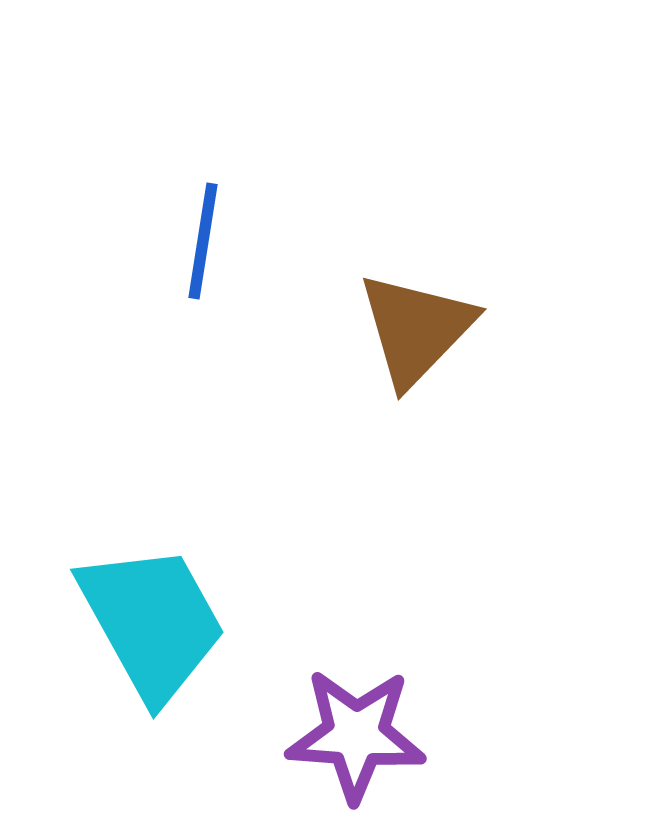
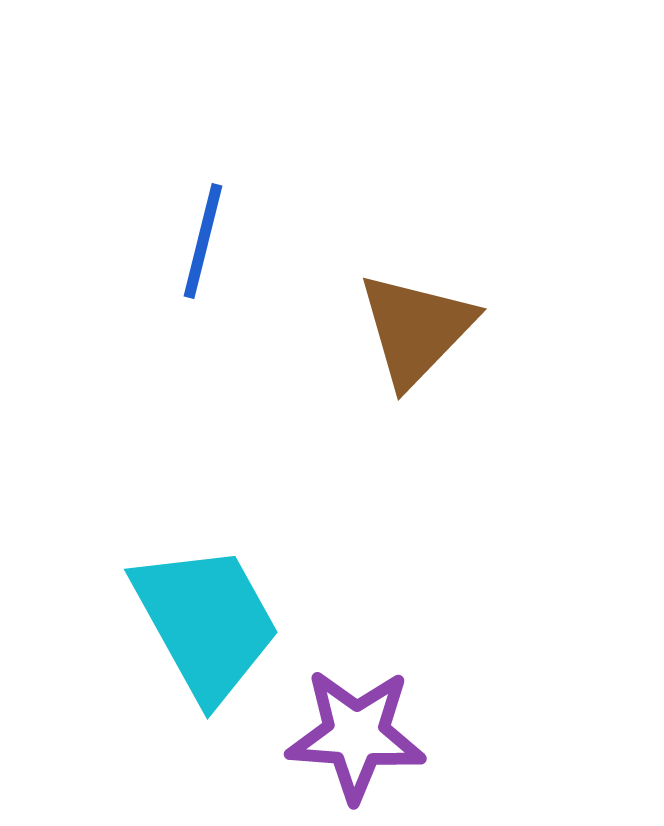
blue line: rotated 5 degrees clockwise
cyan trapezoid: moved 54 px right
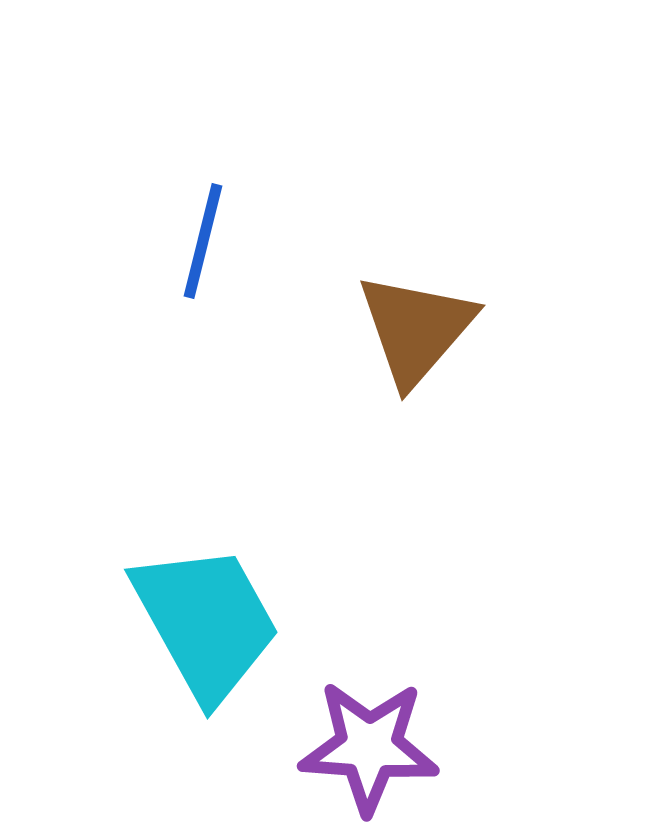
brown triangle: rotated 3 degrees counterclockwise
purple star: moved 13 px right, 12 px down
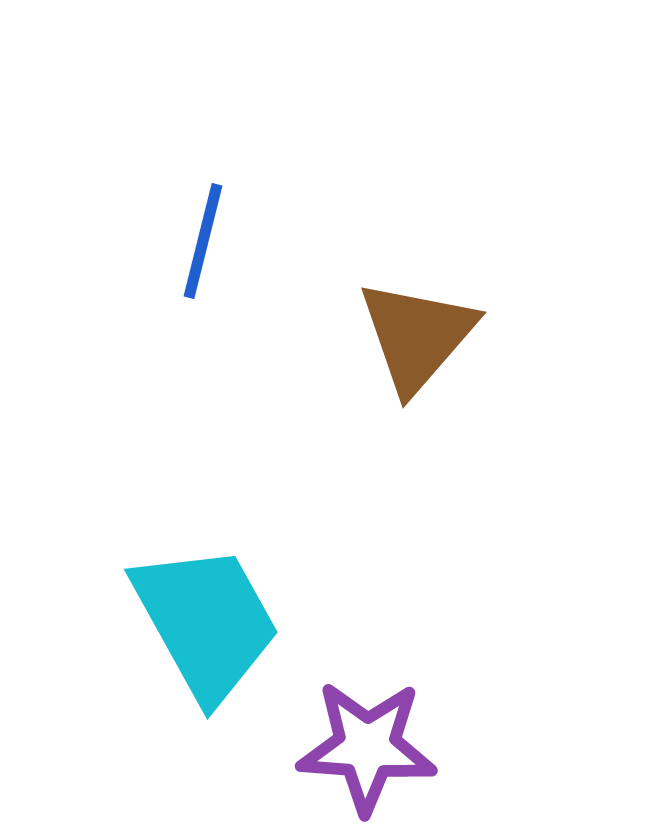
brown triangle: moved 1 px right, 7 px down
purple star: moved 2 px left
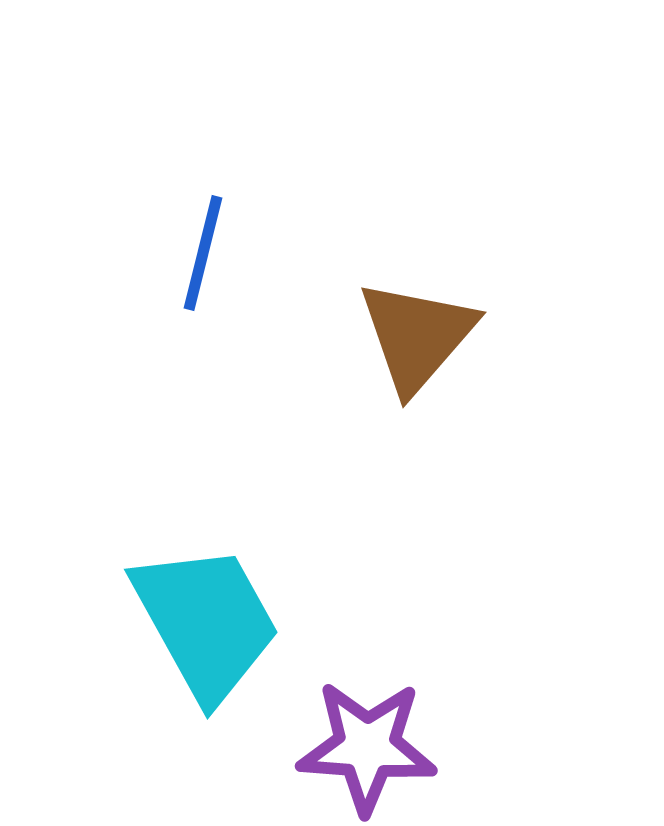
blue line: moved 12 px down
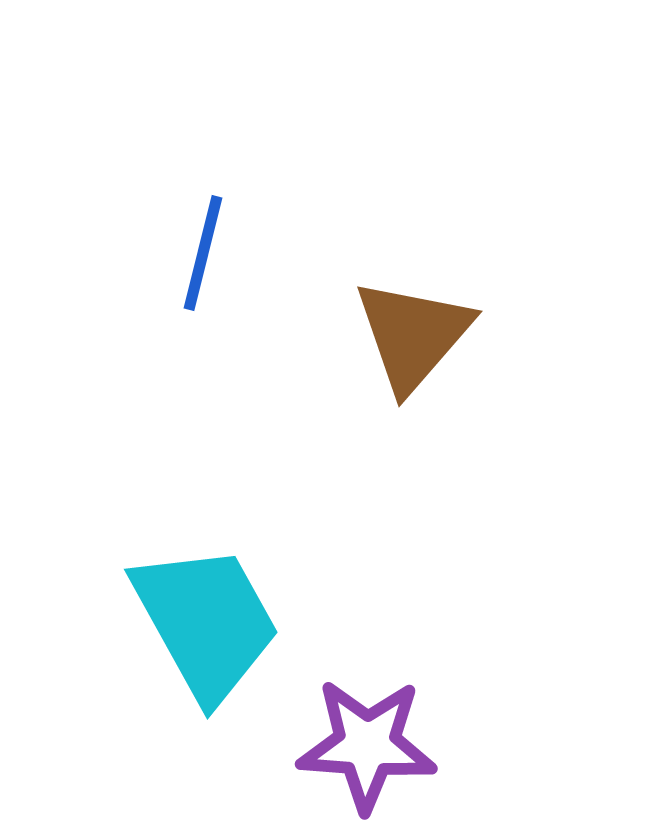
brown triangle: moved 4 px left, 1 px up
purple star: moved 2 px up
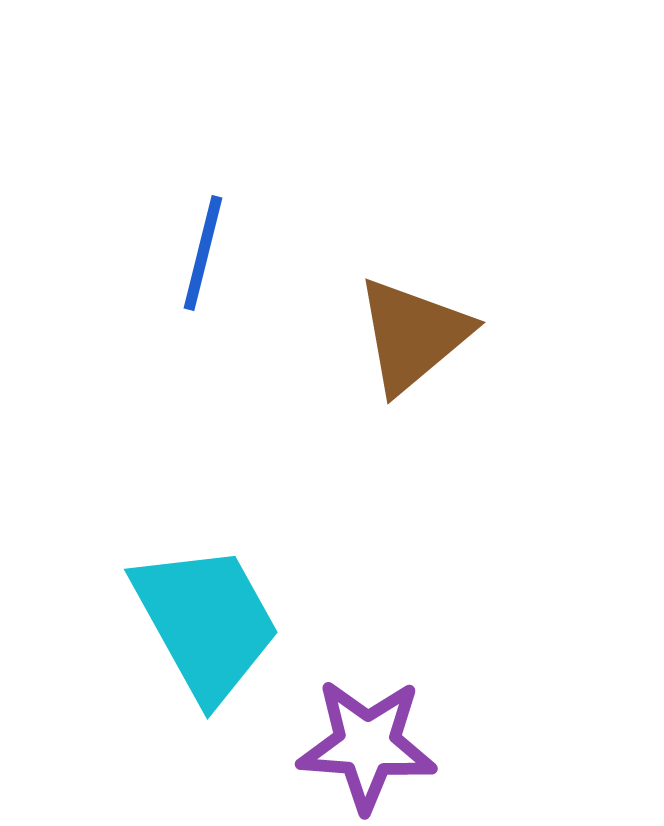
brown triangle: rotated 9 degrees clockwise
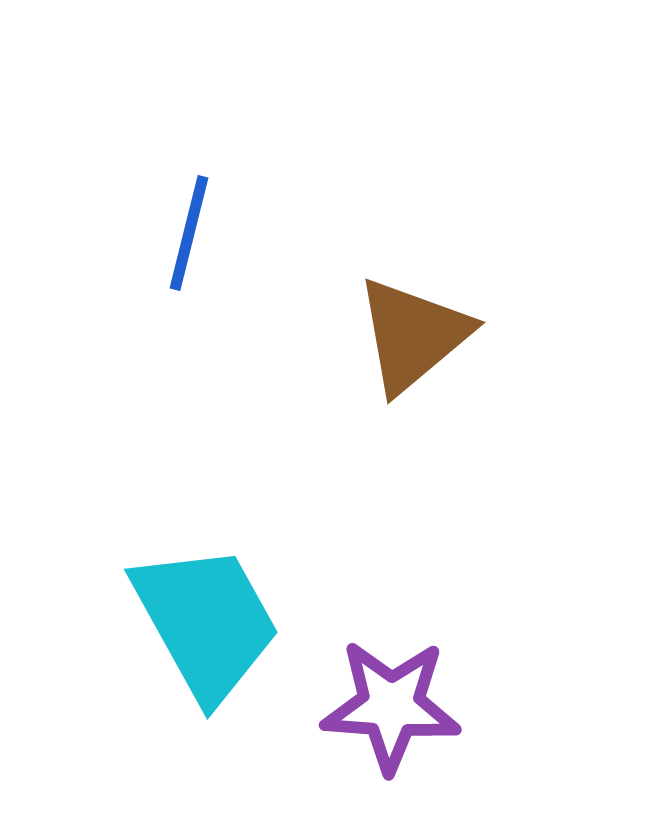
blue line: moved 14 px left, 20 px up
purple star: moved 24 px right, 39 px up
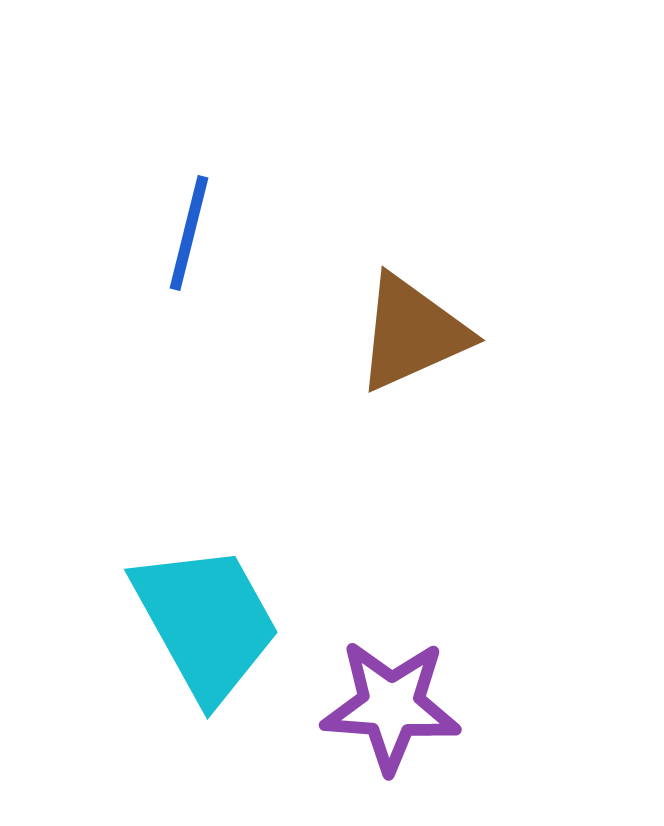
brown triangle: moved 1 px left, 2 px up; rotated 16 degrees clockwise
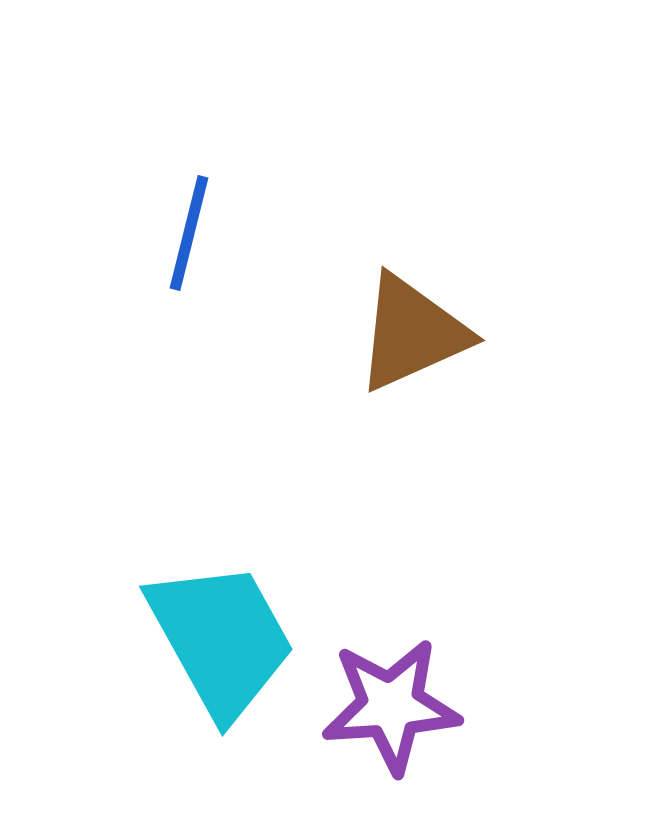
cyan trapezoid: moved 15 px right, 17 px down
purple star: rotated 8 degrees counterclockwise
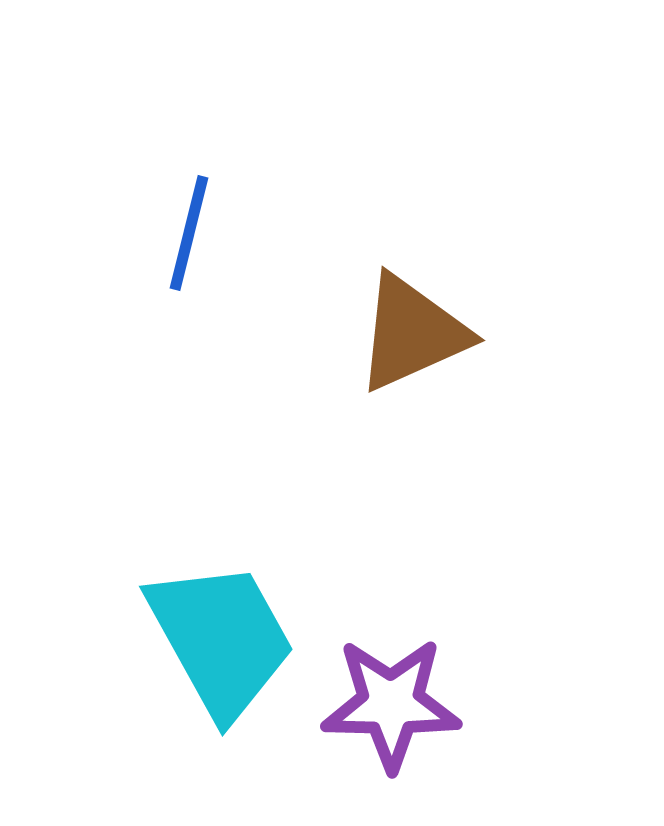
purple star: moved 2 px up; rotated 5 degrees clockwise
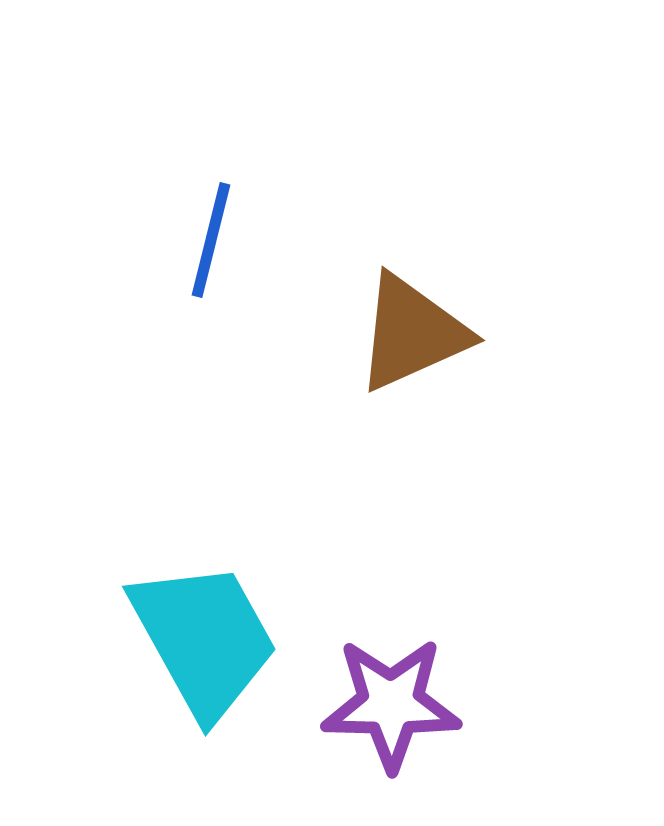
blue line: moved 22 px right, 7 px down
cyan trapezoid: moved 17 px left
